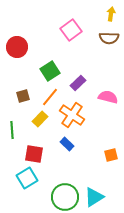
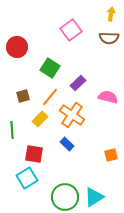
green square: moved 3 px up; rotated 24 degrees counterclockwise
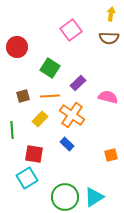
orange line: moved 1 px up; rotated 48 degrees clockwise
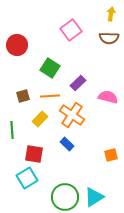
red circle: moved 2 px up
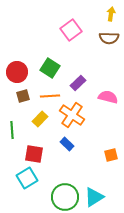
red circle: moved 27 px down
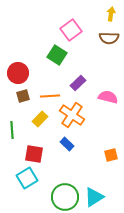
green square: moved 7 px right, 13 px up
red circle: moved 1 px right, 1 px down
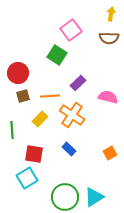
blue rectangle: moved 2 px right, 5 px down
orange square: moved 1 px left, 2 px up; rotated 16 degrees counterclockwise
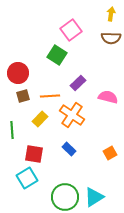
brown semicircle: moved 2 px right
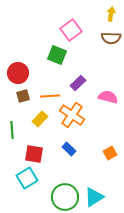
green square: rotated 12 degrees counterclockwise
